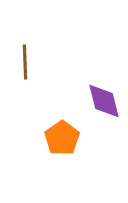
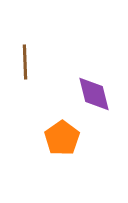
purple diamond: moved 10 px left, 7 px up
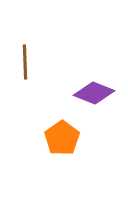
purple diamond: moved 1 px up; rotated 54 degrees counterclockwise
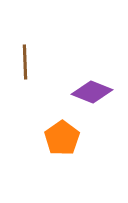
purple diamond: moved 2 px left, 1 px up
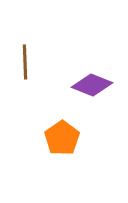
purple diamond: moved 7 px up
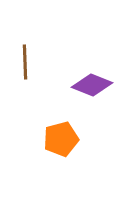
orange pentagon: moved 1 px left, 1 px down; rotated 20 degrees clockwise
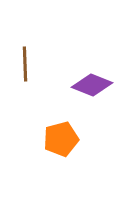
brown line: moved 2 px down
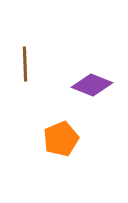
orange pentagon: rotated 8 degrees counterclockwise
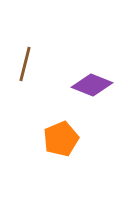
brown line: rotated 16 degrees clockwise
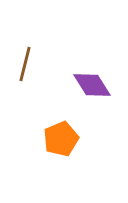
purple diamond: rotated 36 degrees clockwise
